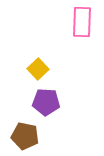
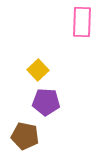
yellow square: moved 1 px down
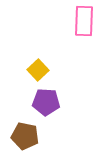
pink rectangle: moved 2 px right, 1 px up
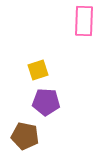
yellow square: rotated 25 degrees clockwise
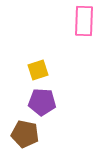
purple pentagon: moved 4 px left
brown pentagon: moved 2 px up
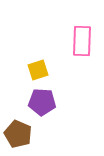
pink rectangle: moved 2 px left, 20 px down
brown pentagon: moved 7 px left; rotated 12 degrees clockwise
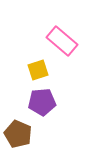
pink rectangle: moved 20 px left; rotated 52 degrees counterclockwise
purple pentagon: rotated 8 degrees counterclockwise
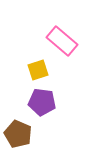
purple pentagon: rotated 12 degrees clockwise
